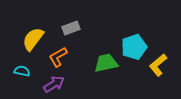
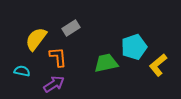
gray rectangle: rotated 12 degrees counterclockwise
yellow semicircle: moved 3 px right
orange L-shape: rotated 115 degrees clockwise
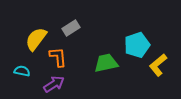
cyan pentagon: moved 3 px right, 2 px up
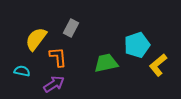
gray rectangle: rotated 30 degrees counterclockwise
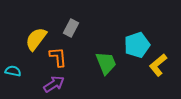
green trapezoid: rotated 80 degrees clockwise
cyan semicircle: moved 9 px left
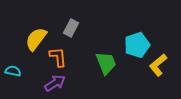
purple arrow: moved 1 px right, 1 px up
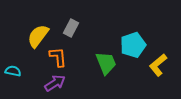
yellow semicircle: moved 2 px right, 3 px up
cyan pentagon: moved 4 px left
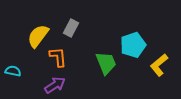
yellow L-shape: moved 1 px right
purple arrow: moved 2 px down
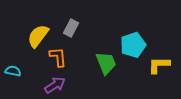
yellow L-shape: rotated 40 degrees clockwise
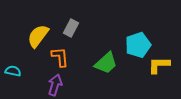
cyan pentagon: moved 5 px right
orange L-shape: moved 2 px right
green trapezoid: rotated 70 degrees clockwise
purple arrow: rotated 40 degrees counterclockwise
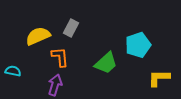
yellow semicircle: rotated 30 degrees clockwise
yellow L-shape: moved 13 px down
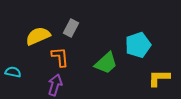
cyan semicircle: moved 1 px down
